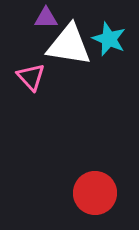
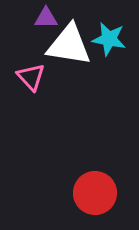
cyan star: rotated 12 degrees counterclockwise
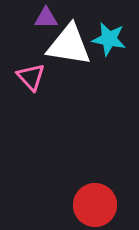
red circle: moved 12 px down
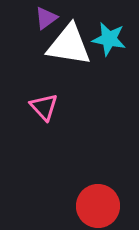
purple triangle: rotated 35 degrees counterclockwise
pink triangle: moved 13 px right, 30 px down
red circle: moved 3 px right, 1 px down
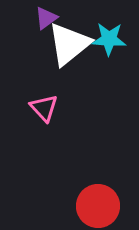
cyan star: rotated 8 degrees counterclockwise
white triangle: moved 1 px up; rotated 48 degrees counterclockwise
pink triangle: moved 1 px down
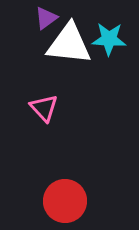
white triangle: rotated 45 degrees clockwise
red circle: moved 33 px left, 5 px up
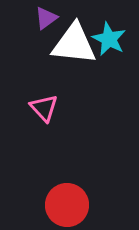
cyan star: rotated 24 degrees clockwise
white triangle: moved 5 px right
red circle: moved 2 px right, 4 px down
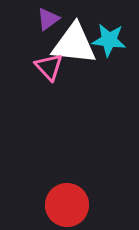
purple triangle: moved 2 px right, 1 px down
cyan star: moved 1 px down; rotated 20 degrees counterclockwise
pink triangle: moved 5 px right, 41 px up
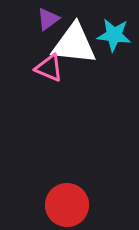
cyan star: moved 5 px right, 5 px up
pink triangle: moved 1 px down; rotated 24 degrees counterclockwise
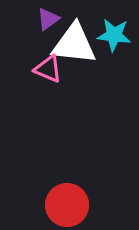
pink triangle: moved 1 px left, 1 px down
